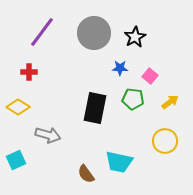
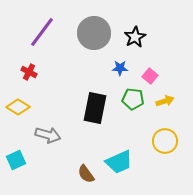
red cross: rotated 28 degrees clockwise
yellow arrow: moved 5 px left, 1 px up; rotated 18 degrees clockwise
cyan trapezoid: rotated 36 degrees counterclockwise
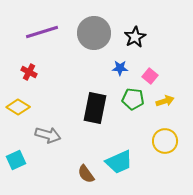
purple line: rotated 36 degrees clockwise
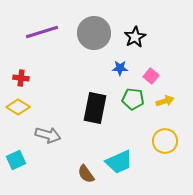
red cross: moved 8 px left, 6 px down; rotated 21 degrees counterclockwise
pink square: moved 1 px right
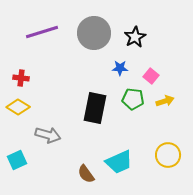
yellow circle: moved 3 px right, 14 px down
cyan square: moved 1 px right
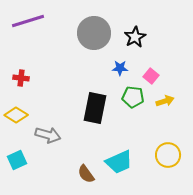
purple line: moved 14 px left, 11 px up
green pentagon: moved 2 px up
yellow diamond: moved 2 px left, 8 px down
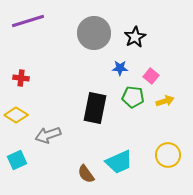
gray arrow: rotated 145 degrees clockwise
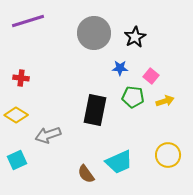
black rectangle: moved 2 px down
